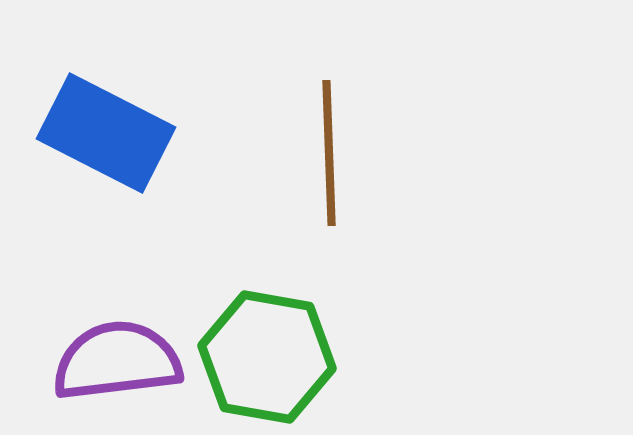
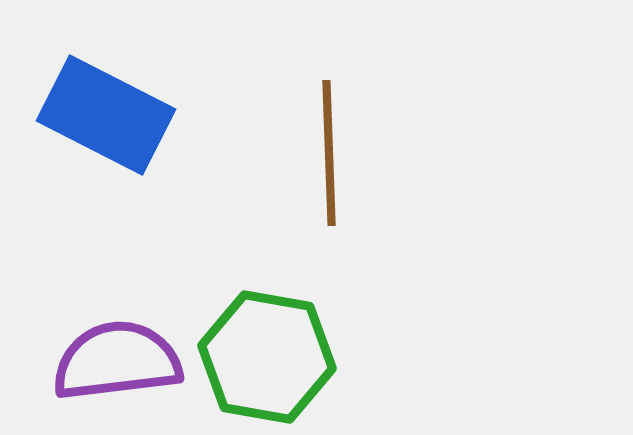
blue rectangle: moved 18 px up
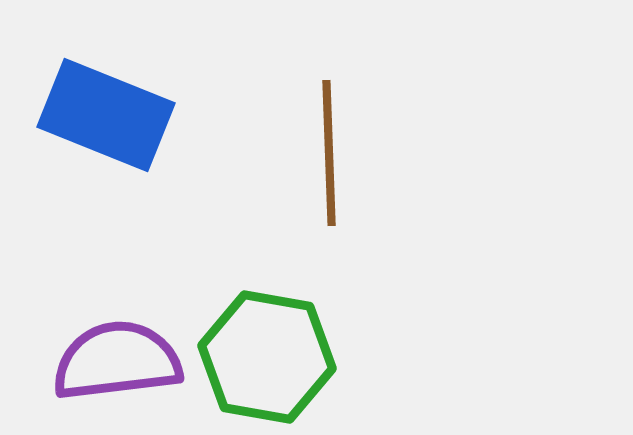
blue rectangle: rotated 5 degrees counterclockwise
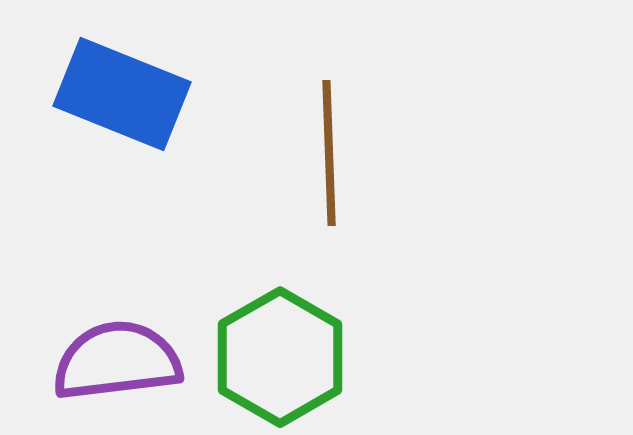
blue rectangle: moved 16 px right, 21 px up
green hexagon: moved 13 px right; rotated 20 degrees clockwise
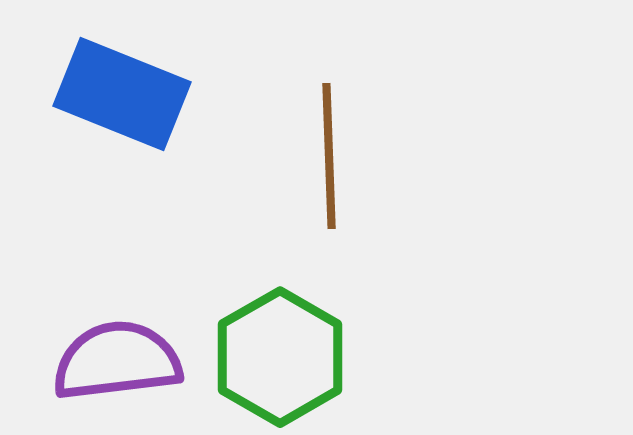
brown line: moved 3 px down
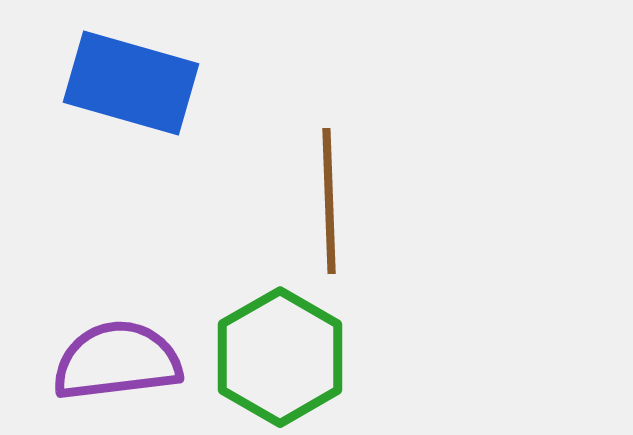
blue rectangle: moved 9 px right, 11 px up; rotated 6 degrees counterclockwise
brown line: moved 45 px down
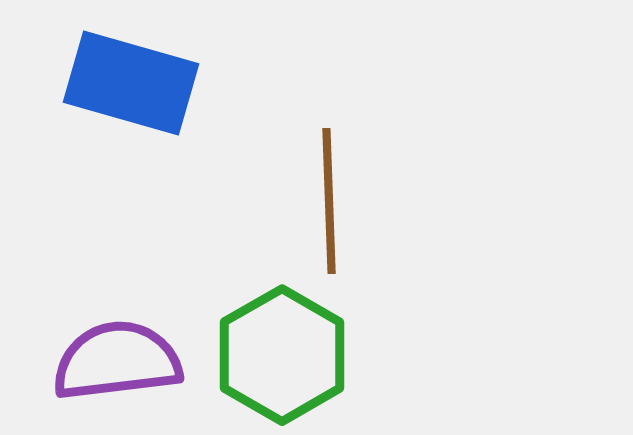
green hexagon: moved 2 px right, 2 px up
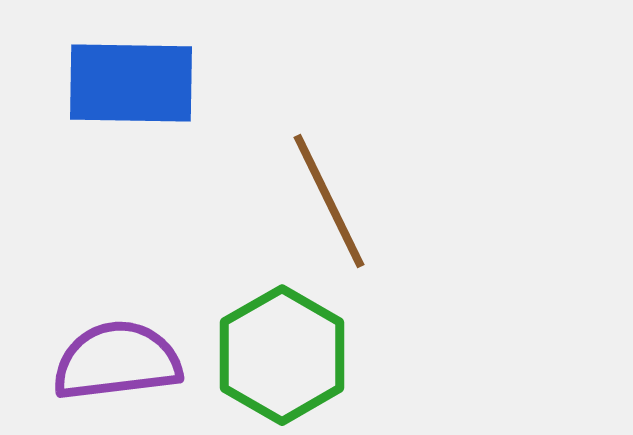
blue rectangle: rotated 15 degrees counterclockwise
brown line: rotated 24 degrees counterclockwise
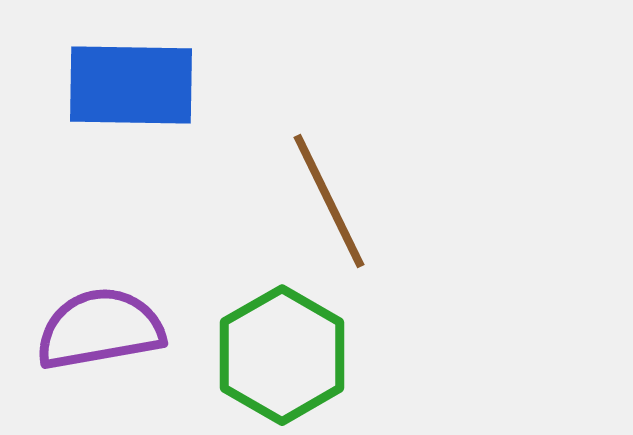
blue rectangle: moved 2 px down
purple semicircle: moved 17 px left, 32 px up; rotated 3 degrees counterclockwise
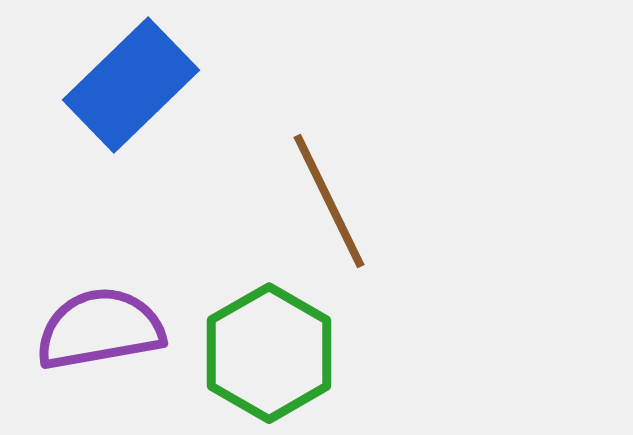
blue rectangle: rotated 45 degrees counterclockwise
green hexagon: moved 13 px left, 2 px up
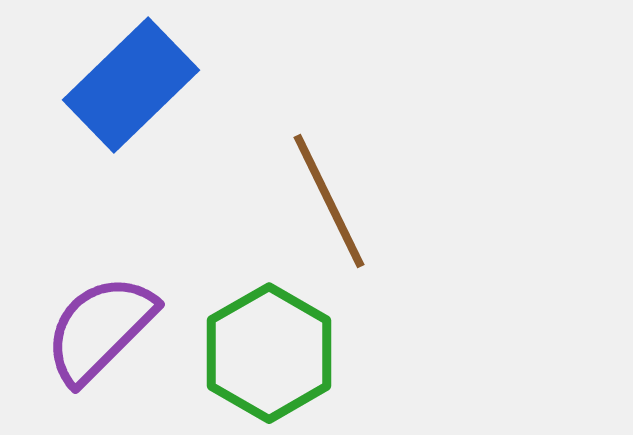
purple semicircle: rotated 35 degrees counterclockwise
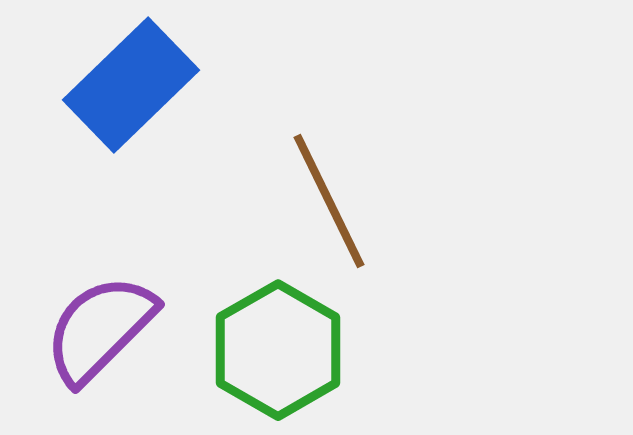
green hexagon: moved 9 px right, 3 px up
